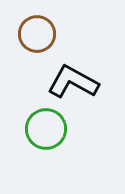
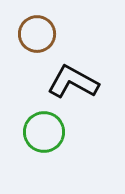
green circle: moved 2 px left, 3 px down
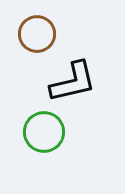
black L-shape: rotated 138 degrees clockwise
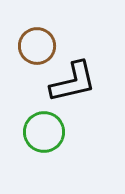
brown circle: moved 12 px down
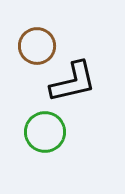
green circle: moved 1 px right
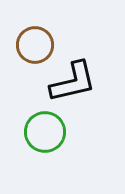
brown circle: moved 2 px left, 1 px up
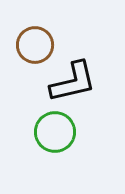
green circle: moved 10 px right
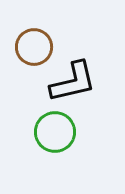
brown circle: moved 1 px left, 2 px down
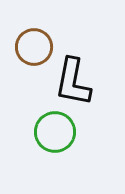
black L-shape: rotated 114 degrees clockwise
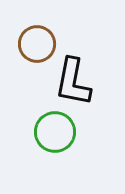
brown circle: moved 3 px right, 3 px up
